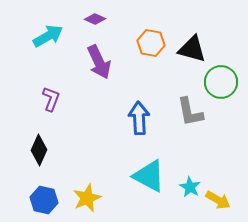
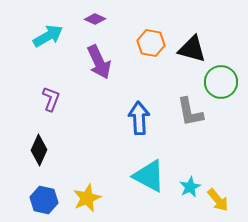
cyan star: rotated 15 degrees clockwise
yellow arrow: rotated 20 degrees clockwise
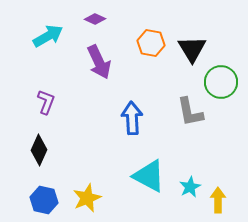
black triangle: rotated 44 degrees clockwise
purple L-shape: moved 5 px left, 3 px down
blue arrow: moved 7 px left
yellow arrow: rotated 140 degrees counterclockwise
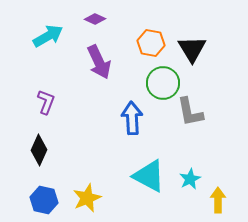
green circle: moved 58 px left, 1 px down
cyan star: moved 8 px up
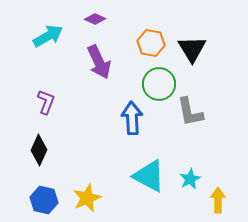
green circle: moved 4 px left, 1 px down
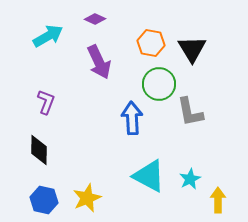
black diamond: rotated 24 degrees counterclockwise
